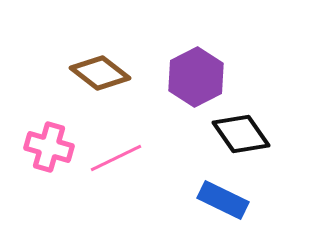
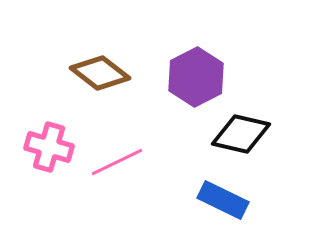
black diamond: rotated 42 degrees counterclockwise
pink line: moved 1 px right, 4 px down
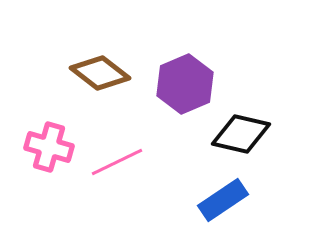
purple hexagon: moved 11 px left, 7 px down; rotated 4 degrees clockwise
blue rectangle: rotated 60 degrees counterclockwise
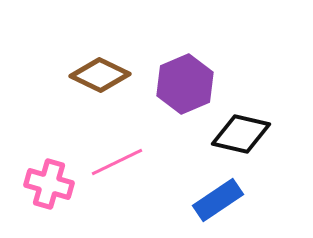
brown diamond: moved 2 px down; rotated 12 degrees counterclockwise
pink cross: moved 37 px down
blue rectangle: moved 5 px left
